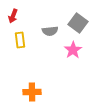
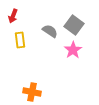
gray square: moved 4 px left, 2 px down
gray semicircle: rotated 140 degrees counterclockwise
orange cross: rotated 12 degrees clockwise
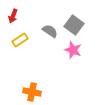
yellow rectangle: rotated 63 degrees clockwise
pink star: rotated 18 degrees counterclockwise
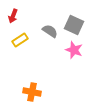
gray square: rotated 12 degrees counterclockwise
pink star: moved 1 px right
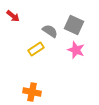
red arrow: rotated 72 degrees counterclockwise
yellow rectangle: moved 16 px right, 9 px down
pink star: moved 2 px right
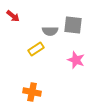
gray square: moved 1 px left; rotated 18 degrees counterclockwise
gray semicircle: rotated 147 degrees clockwise
pink star: moved 10 px down
